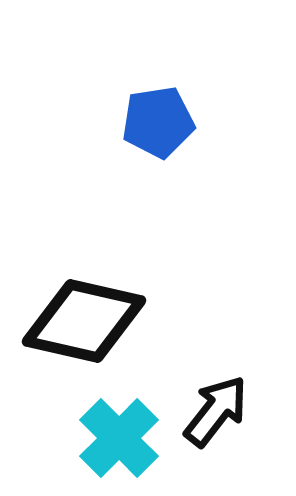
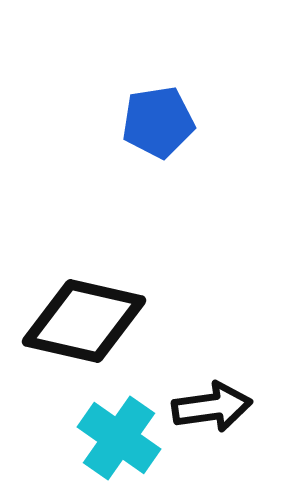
black arrow: moved 4 px left, 4 px up; rotated 44 degrees clockwise
cyan cross: rotated 10 degrees counterclockwise
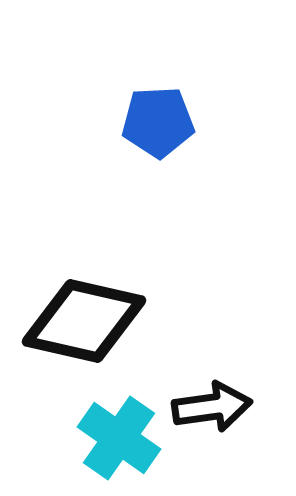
blue pentagon: rotated 6 degrees clockwise
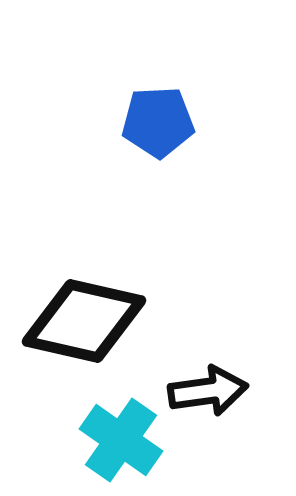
black arrow: moved 4 px left, 16 px up
cyan cross: moved 2 px right, 2 px down
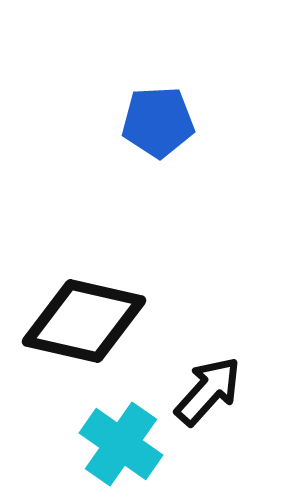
black arrow: rotated 40 degrees counterclockwise
cyan cross: moved 4 px down
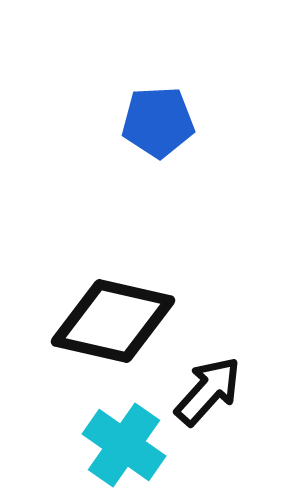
black diamond: moved 29 px right
cyan cross: moved 3 px right, 1 px down
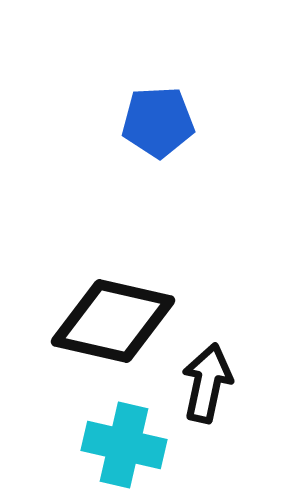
black arrow: moved 1 px left, 8 px up; rotated 30 degrees counterclockwise
cyan cross: rotated 22 degrees counterclockwise
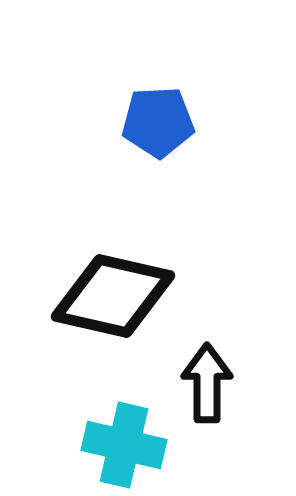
black diamond: moved 25 px up
black arrow: rotated 12 degrees counterclockwise
